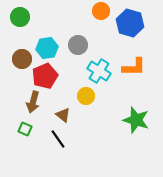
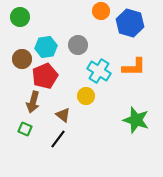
cyan hexagon: moved 1 px left, 1 px up
black line: rotated 72 degrees clockwise
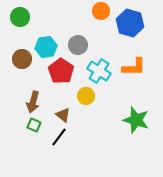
red pentagon: moved 16 px right, 5 px up; rotated 15 degrees counterclockwise
green square: moved 9 px right, 4 px up
black line: moved 1 px right, 2 px up
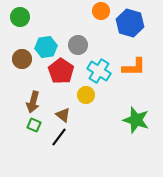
yellow circle: moved 1 px up
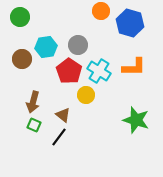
red pentagon: moved 8 px right
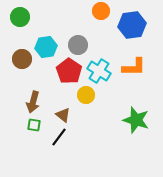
blue hexagon: moved 2 px right, 2 px down; rotated 24 degrees counterclockwise
green square: rotated 16 degrees counterclockwise
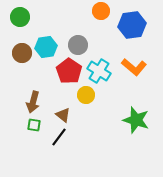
brown circle: moved 6 px up
orange L-shape: rotated 40 degrees clockwise
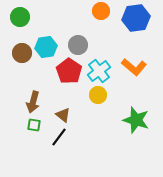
blue hexagon: moved 4 px right, 7 px up
cyan cross: rotated 20 degrees clockwise
yellow circle: moved 12 px right
